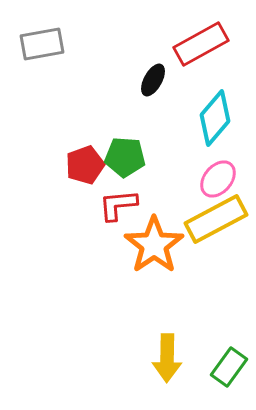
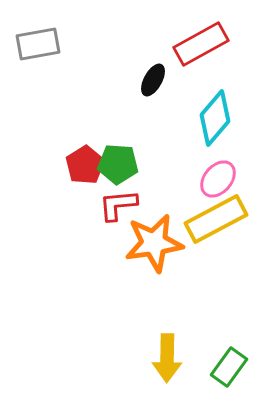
gray rectangle: moved 4 px left
green pentagon: moved 7 px left, 7 px down
red pentagon: rotated 12 degrees counterclockwise
orange star: moved 2 px up; rotated 26 degrees clockwise
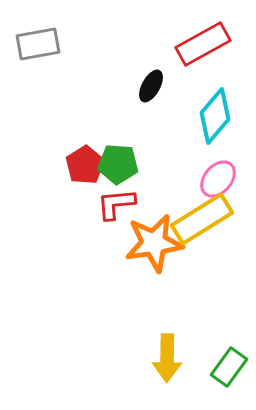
red rectangle: moved 2 px right
black ellipse: moved 2 px left, 6 px down
cyan diamond: moved 2 px up
red L-shape: moved 2 px left, 1 px up
yellow rectangle: moved 14 px left; rotated 4 degrees counterclockwise
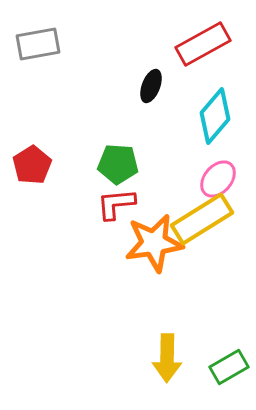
black ellipse: rotated 8 degrees counterclockwise
red pentagon: moved 53 px left
green rectangle: rotated 24 degrees clockwise
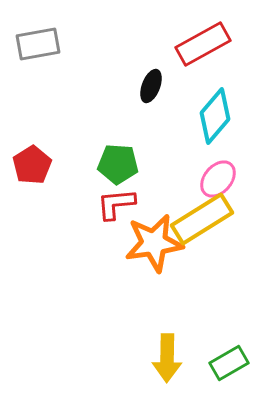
green rectangle: moved 4 px up
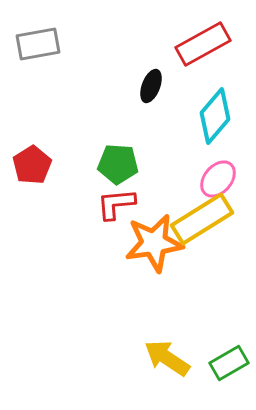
yellow arrow: rotated 123 degrees clockwise
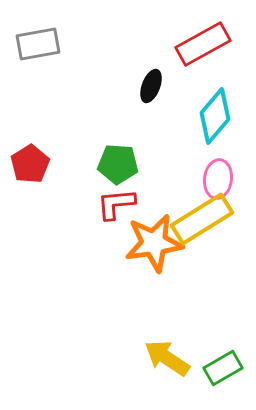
red pentagon: moved 2 px left, 1 px up
pink ellipse: rotated 33 degrees counterclockwise
green rectangle: moved 6 px left, 5 px down
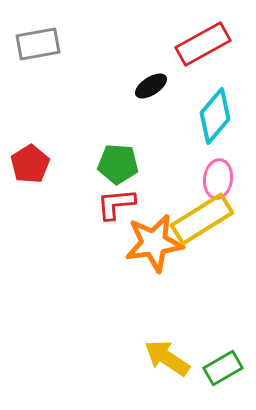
black ellipse: rotated 36 degrees clockwise
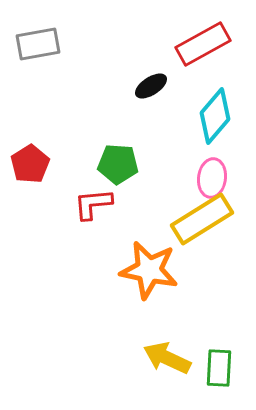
pink ellipse: moved 6 px left, 1 px up
red L-shape: moved 23 px left
orange star: moved 5 px left, 27 px down; rotated 20 degrees clockwise
yellow arrow: rotated 9 degrees counterclockwise
green rectangle: moved 4 px left; rotated 57 degrees counterclockwise
